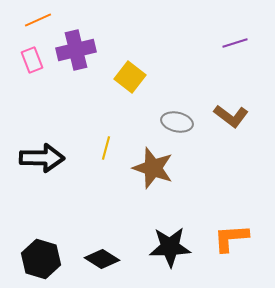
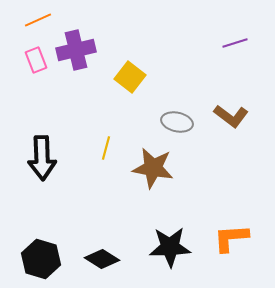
pink rectangle: moved 4 px right
black arrow: rotated 87 degrees clockwise
brown star: rotated 9 degrees counterclockwise
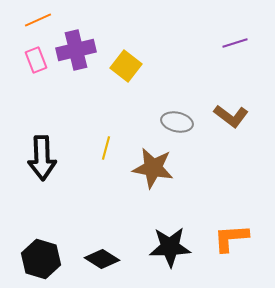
yellow square: moved 4 px left, 11 px up
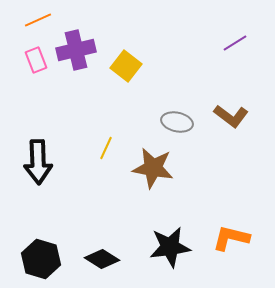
purple line: rotated 15 degrees counterclockwise
yellow line: rotated 10 degrees clockwise
black arrow: moved 4 px left, 4 px down
orange L-shape: rotated 18 degrees clockwise
black star: rotated 6 degrees counterclockwise
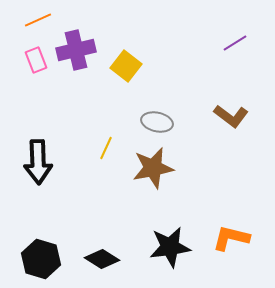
gray ellipse: moved 20 px left
brown star: rotated 21 degrees counterclockwise
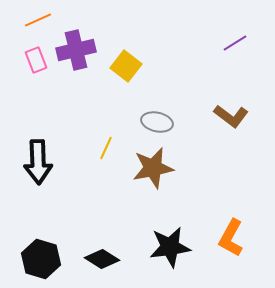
orange L-shape: rotated 75 degrees counterclockwise
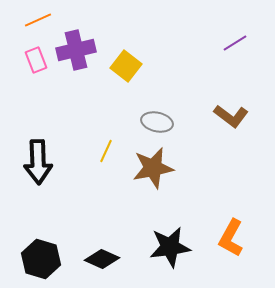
yellow line: moved 3 px down
black diamond: rotated 8 degrees counterclockwise
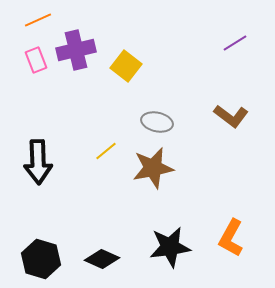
yellow line: rotated 25 degrees clockwise
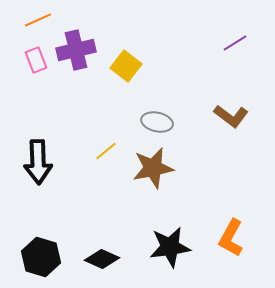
black hexagon: moved 2 px up
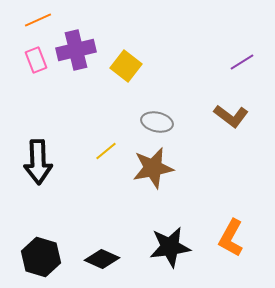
purple line: moved 7 px right, 19 px down
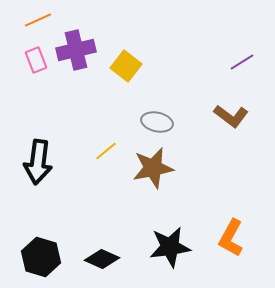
black arrow: rotated 9 degrees clockwise
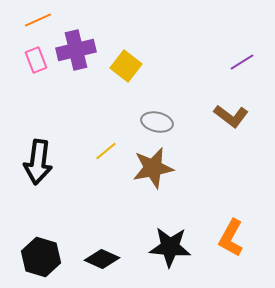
black star: rotated 12 degrees clockwise
